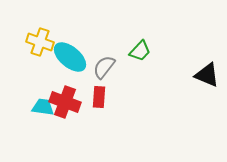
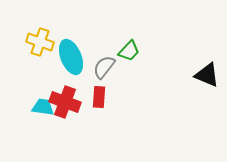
green trapezoid: moved 11 px left
cyan ellipse: moved 1 px right; rotated 28 degrees clockwise
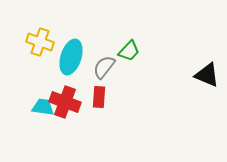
cyan ellipse: rotated 40 degrees clockwise
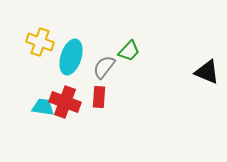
black triangle: moved 3 px up
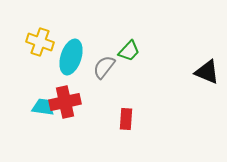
red rectangle: moved 27 px right, 22 px down
red cross: rotated 32 degrees counterclockwise
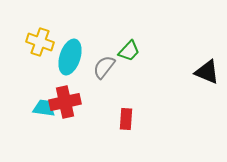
cyan ellipse: moved 1 px left
cyan trapezoid: moved 1 px right, 1 px down
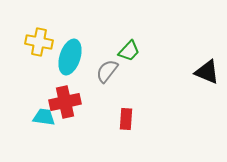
yellow cross: moved 1 px left; rotated 8 degrees counterclockwise
gray semicircle: moved 3 px right, 4 px down
cyan trapezoid: moved 9 px down
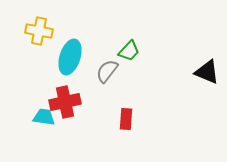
yellow cross: moved 11 px up
